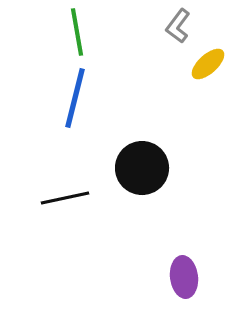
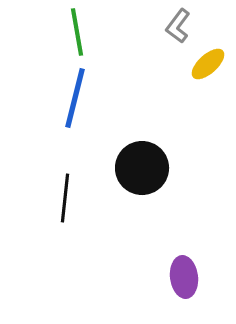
black line: rotated 72 degrees counterclockwise
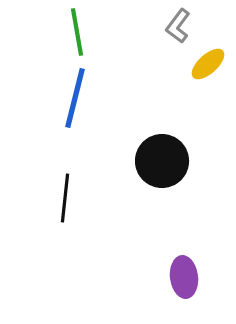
black circle: moved 20 px right, 7 px up
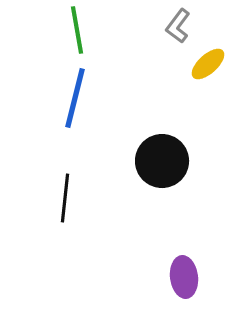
green line: moved 2 px up
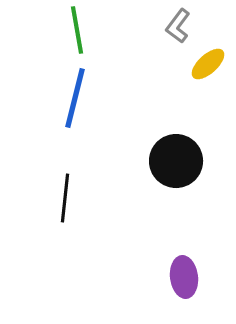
black circle: moved 14 px right
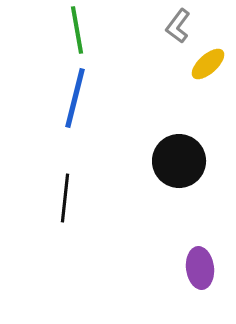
black circle: moved 3 px right
purple ellipse: moved 16 px right, 9 px up
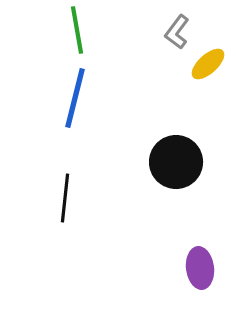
gray L-shape: moved 1 px left, 6 px down
black circle: moved 3 px left, 1 px down
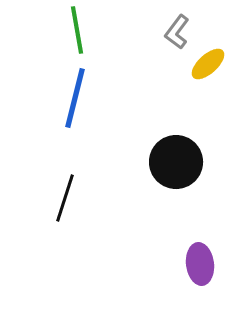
black line: rotated 12 degrees clockwise
purple ellipse: moved 4 px up
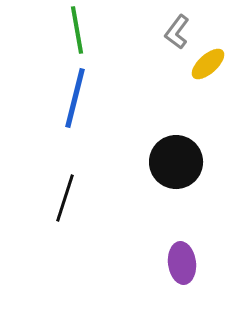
purple ellipse: moved 18 px left, 1 px up
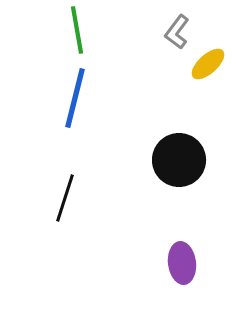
black circle: moved 3 px right, 2 px up
